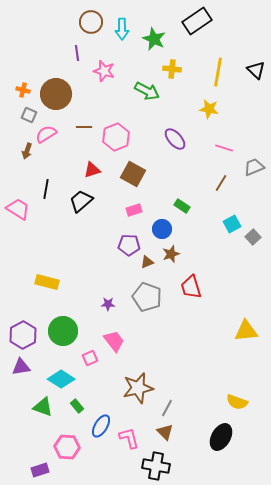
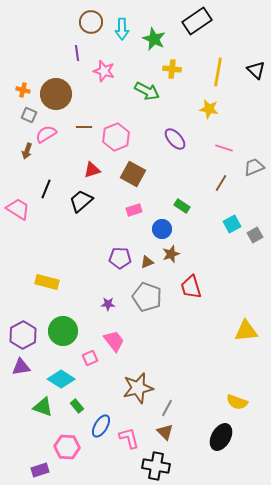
black line at (46, 189): rotated 12 degrees clockwise
gray square at (253, 237): moved 2 px right, 2 px up; rotated 14 degrees clockwise
purple pentagon at (129, 245): moved 9 px left, 13 px down
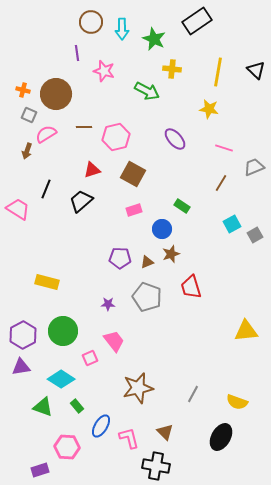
pink hexagon at (116, 137): rotated 8 degrees clockwise
gray line at (167, 408): moved 26 px right, 14 px up
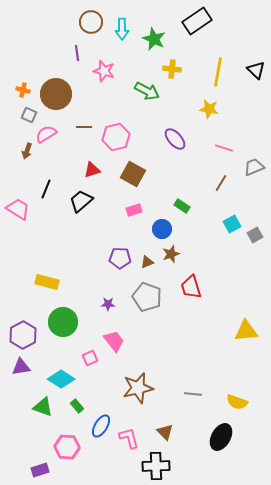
green circle at (63, 331): moved 9 px up
gray line at (193, 394): rotated 66 degrees clockwise
black cross at (156, 466): rotated 12 degrees counterclockwise
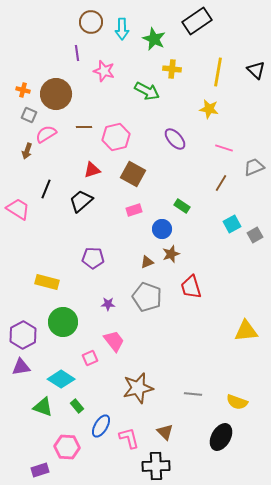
purple pentagon at (120, 258): moved 27 px left
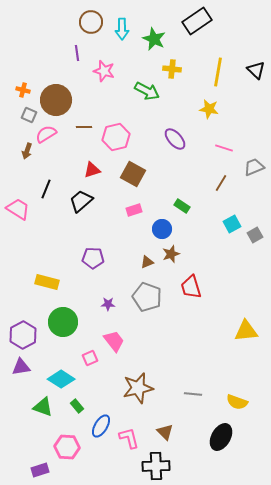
brown circle at (56, 94): moved 6 px down
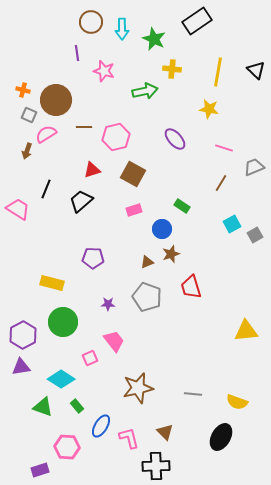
green arrow at (147, 91): moved 2 px left; rotated 40 degrees counterclockwise
yellow rectangle at (47, 282): moved 5 px right, 1 px down
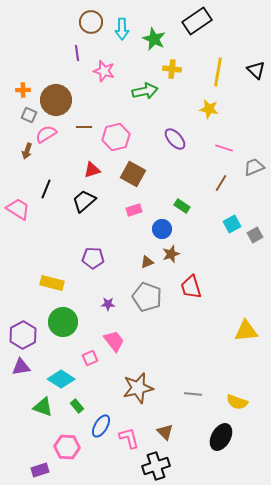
orange cross at (23, 90): rotated 16 degrees counterclockwise
black trapezoid at (81, 201): moved 3 px right
black cross at (156, 466): rotated 16 degrees counterclockwise
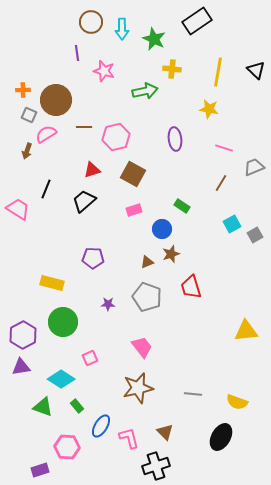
purple ellipse at (175, 139): rotated 35 degrees clockwise
pink trapezoid at (114, 341): moved 28 px right, 6 px down
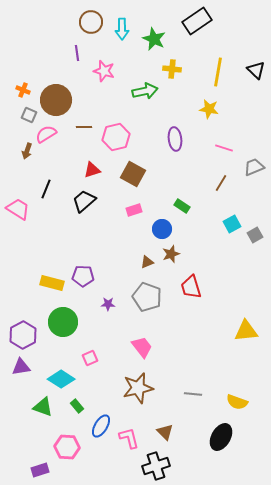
orange cross at (23, 90): rotated 24 degrees clockwise
purple pentagon at (93, 258): moved 10 px left, 18 px down
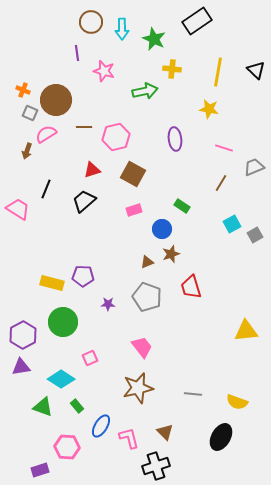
gray square at (29, 115): moved 1 px right, 2 px up
